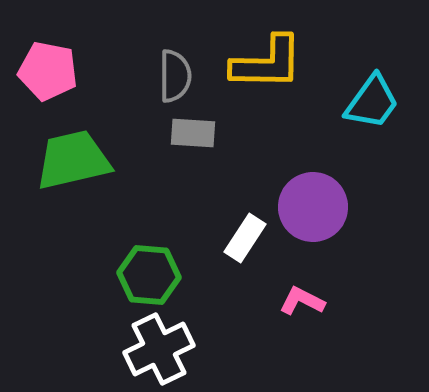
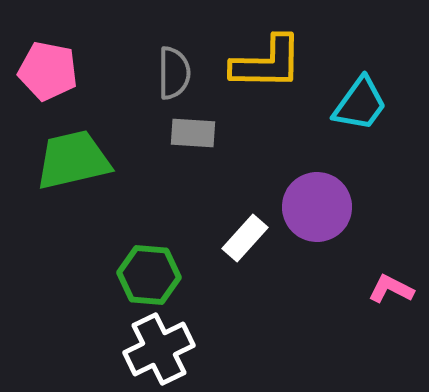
gray semicircle: moved 1 px left, 3 px up
cyan trapezoid: moved 12 px left, 2 px down
purple circle: moved 4 px right
white rectangle: rotated 9 degrees clockwise
pink L-shape: moved 89 px right, 12 px up
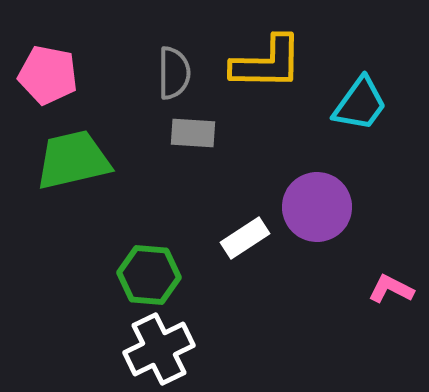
pink pentagon: moved 4 px down
white rectangle: rotated 15 degrees clockwise
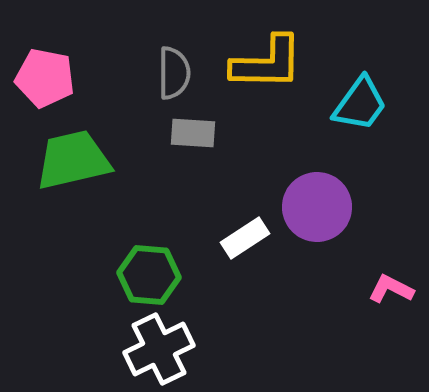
pink pentagon: moved 3 px left, 3 px down
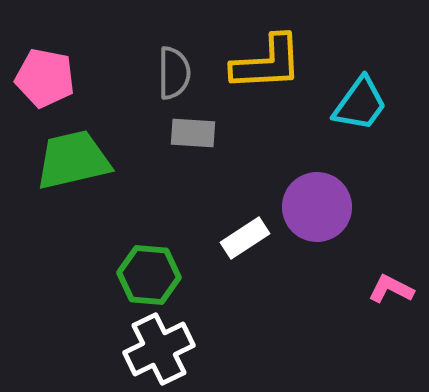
yellow L-shape: rotated 4 degrees counterclockwise
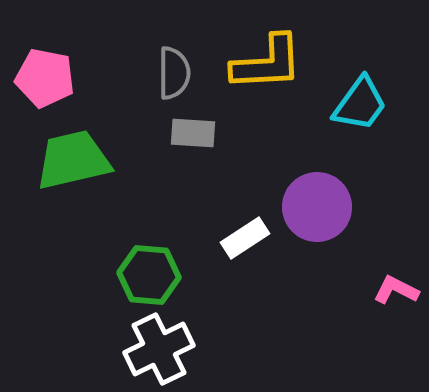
pink L-shape: moved 5 px right, 1 px down
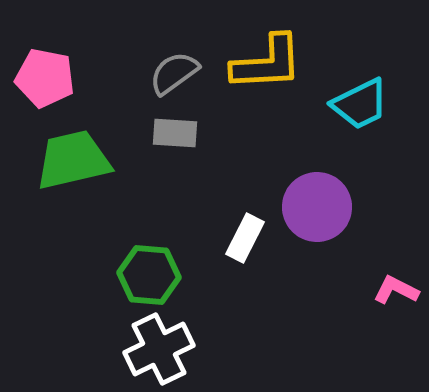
gray semicircle: rotated 126 degrees counterclockwise
cyan trapezoid: rotated 28 degrees clockwise
gray rectangle: moved 18 px left
white rectangle: rotated 30 degrees counterclockwise
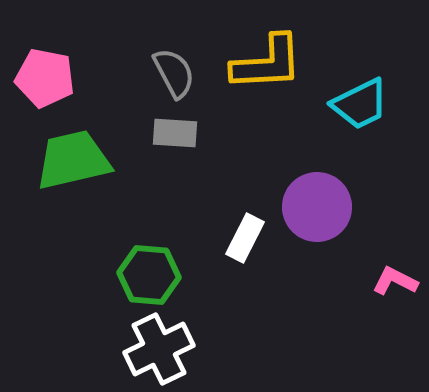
gray semicircle: rotated 98 degrees clockwise
pink L-shape: moved 1 px left, 9 px up
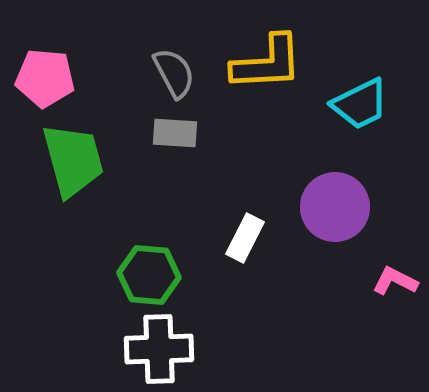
pink pentagon: rotated 6 degrees counterclockwise
green trapezoid: rotated 88 degrees clockwise
purple circle: moved 18 px right
white cross: rotated 24 degrees clockwise
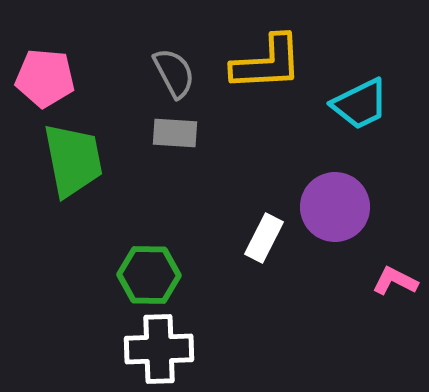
green trapezoid: rotated 4 degrees clockwise
white rectangle: moved 19 px right
green hexagon: rotated 4 degrees counterclockwise
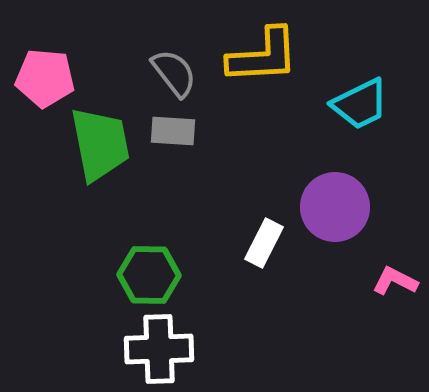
yellow L-shape: moved 4 px left, 7 px up
gray semicircle: rotated 10 degrees counterclockwise
gray rectangle: moved 2 px left, 2 px up
green trapezoid: moved 27 px right, 16 px up
white rectangle: moved 5 px down
